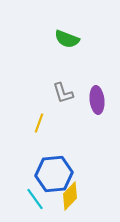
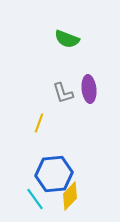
purple ellipse: moved 8 px left, 11 px up
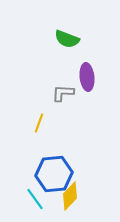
purple ellipse: moved 2 px left, 12 px up
gray L-shape: rotated 110 degrees clockwise
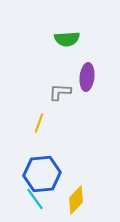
green semicircle: rotated 25 degrees counterclockwise
purple ellipse: rotated 12 degrees clockwise
gray L-shape: moved 3 px left, 1 px up
blue hexagon: moved 12 px left
yellow diamond: moved 6 px right, 4 px down
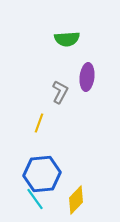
gray L-shape: rotated 115 degrees clockwise
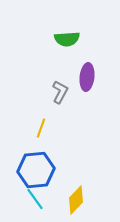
yellow line: moved 2 px right, 5 px down
blue hexagon: moved 6 px left, 4 px up
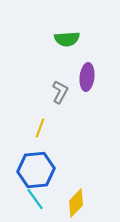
yellow line: moved 1 px left
yellow diamond: moved 3 px down
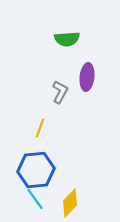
yellow diamond: moved 6 px left
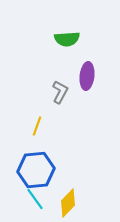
purple ellipse: moved 1 px up
yellow line: moved 3 px left, 2 px up
yellow diamond: moved 2 px left
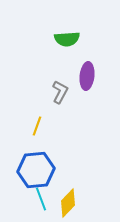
cyan line: moved 6 px right; rotated 15 degrees clockwise
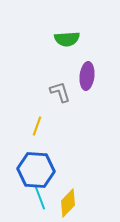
gray L-shape: rotated 45 degrees counterclockwise
blue hexagon: rotated 9 degrees clockwise
cyan line: moved 1 px left, 1 px up
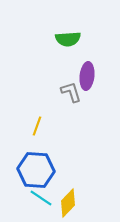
green semicircle: moved 1 px right
gray L-shape: moved 11 px right
cyan line: moved 1 px right; rotated 35 degrees counterclockwise
